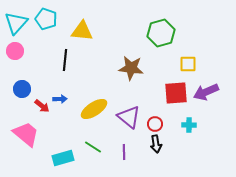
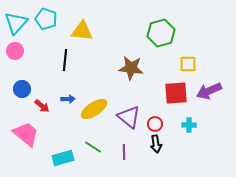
purple arrow: moved 3 px right, 1 px up
blue arrow: moved 8 px right
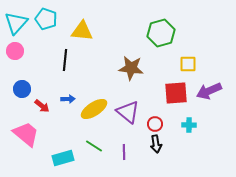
purple triangle: moved 1 px left, 5 px up
green line: moved 1 px right, 1 px up
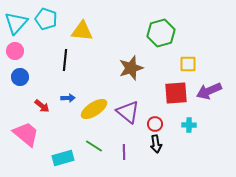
brown star: rotated 25 degrees counterclockwise
blue circle: moved 2 px left, 12 px up
blue arrow: moved 1 px up
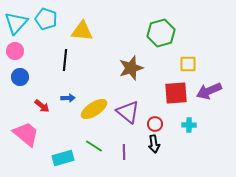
black arrow: moved 2 px left
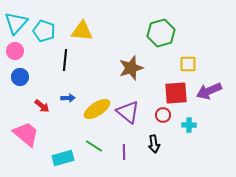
cyan pentagon: moved 2 px left, 12 px down
yellow ellipse: moved 3 px right
red circle: moved 8 px right, 9 px up
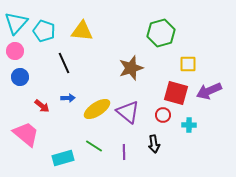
black line: moved 1 px left, 3 px down; rotated 30 degrees counterclockwise
red square: rotated 20 degrees clockwise
